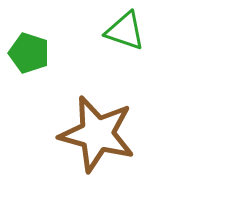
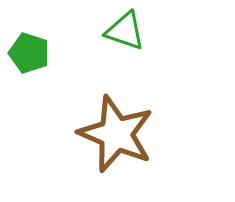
brown star: moved 19 px right; rotated 8 degrees clockwise
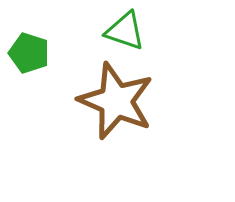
brown star: moved 33 px up
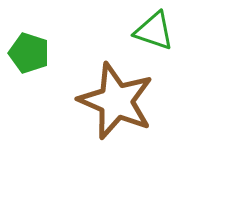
green triangle: moved 29 px right
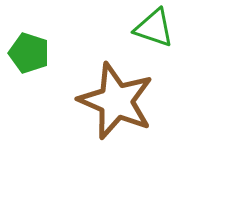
green triangle: moved 3 px up
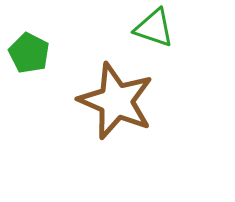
green pentagon: rotated 9 degrees clockwise
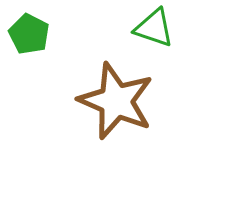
green pentagon: moved 19 px up
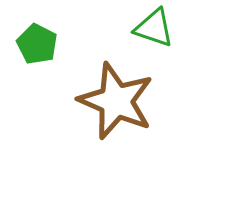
green pentagon: moved 8 px right, 10 px down
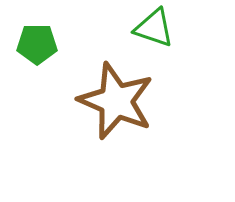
green pentagon: rotated 27 degrees counterclockwise
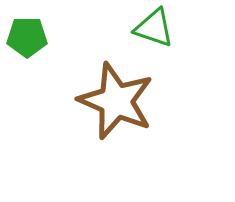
green pentagon: moved 10 px left, 7 px up
